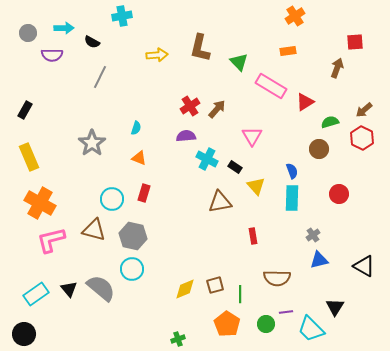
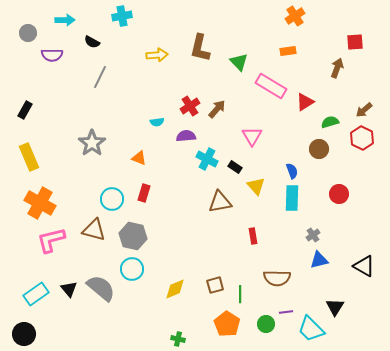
cyan arrow at (64, 28): moved 1 px right, 8 px up
cyan semicircle at (136, 128): moved 21 px right, 6 px up; rotated 64 degrees clockwise
yellow diamond at (185, 289): moved 10 px left
green cross at (178, 339): rotated 32 degrees clockwise
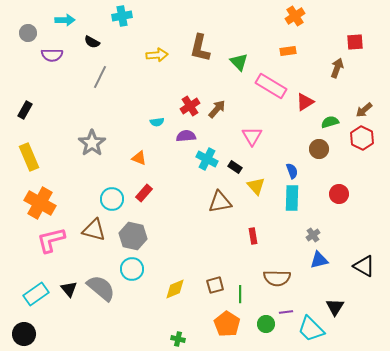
red rectangle at (144, 193): rotated 24 degrees clockwise
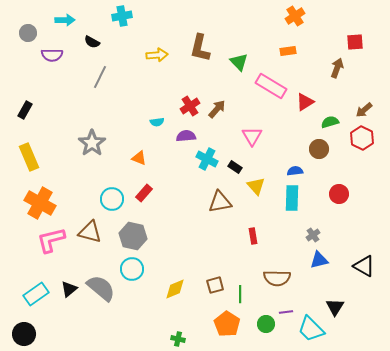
blue semicircle at (292, 171): moved 3 px right; rotated 77 degrees counterclockwise
brown triangle at (94, 230): moved 4 px left, 2 px down
black triangle at (69, 289): rotated 30 degrees clockwise
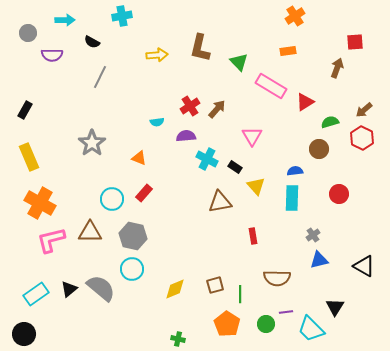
brown triangle at (90, 232): rotated 15 degrees counterclockwise
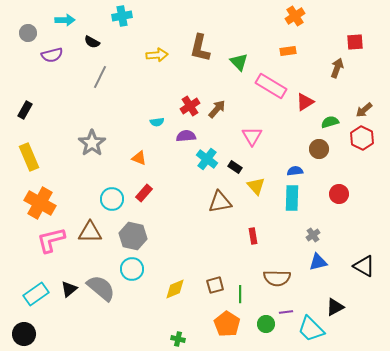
purple semicircle at (52, 55): rotated 15 degrees counterclockwise
cyan cross at (207, 159): rotated 10 degrees clockwise
blue triangle at (319, 260): moved 1 px left, 2 px down
black triangle at (335, 307): rotated 30 degrees clockwise
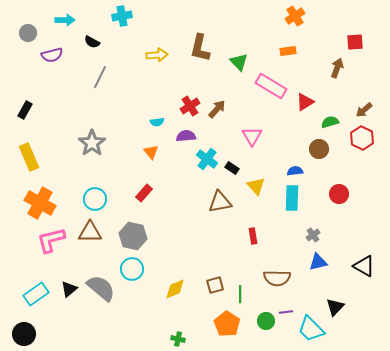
orange triangle at (139, 158): moved 12 px right, 6 px up; rotated 28 degrees clockwise
black rectangle at (235, 167): moved 3 px left, 1 px down
cyan circle at (112, 199): moved 17 px left
black triangle at (335, 307): rotated 18 degrees counterclockwise
green circle at (266, 324): moved 3 px up
